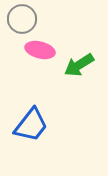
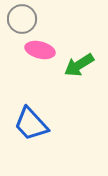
blue trapezoid: moved 1 px up; rotated 99 degrees clockwise
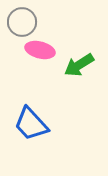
gray circle: moved 3 px down
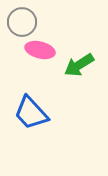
blue trapezoid: moved 11 px up
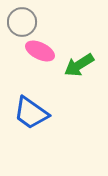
pink ellipse: moved 1 px down; rotated 12 degrees clockwise
blue trapezoid: rotated 12 degrees counterclockwise
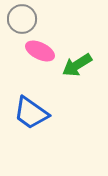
gray circle: moved 3 px up
green arrow: moved 2 px left
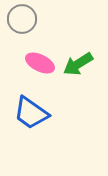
pink ellipse: moved 12 px down
green arrow: moved 1 px right, 1 px up
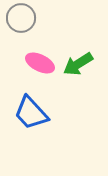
gray circle: moved 1 px left, 1 px up
blue trapezoid: rotated 12 degrees clockwise
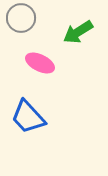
green arrow: moved 32 px up
blue trapezoid: moved 3 px left, 4 px down
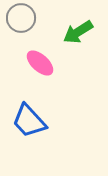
pink ellipse: rotated 16 degrees clockwise
blue trapezoid: moved 1 px right, 4 px down
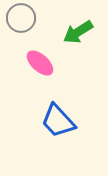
blue trapezoid: moved 29 px right
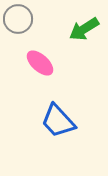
gray circle: moved 3 px left, 1 px down
green arrow: moved 6 px right, 3 px up
